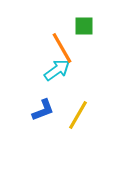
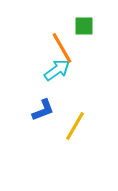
yellow line: moved 3 px left, 11 px down
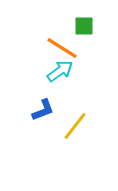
orange line: rotated 28 degrees counterclockwise
cyan arrow: moved 3 px right, 1 px down
yellow line: rotated 8 degrees clockwise
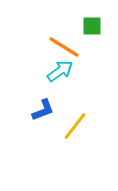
green square: moved 8 px right
orange line: moved 2 px right, 1 px up
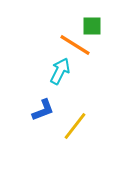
orange line: moved 11 px right, 2 px up
cyan arrow: rotated 28 degrees counterclockwise
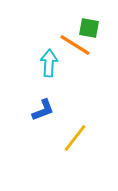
green square: moved 3 px left, 2 px down; rotated 10 degrees clockwise
cyan arrow: moved 11 px left, 8 px up; rotated 24 degrees counterclockwise
yellow line: moved 12 px down
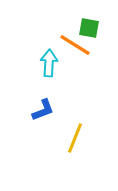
yellow line: rotated 16 degrees counterclockwise
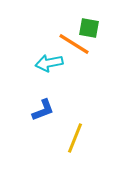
orange line: moved 1 px left, 1 px up
cyan arrow: rotated 104 degrees counterclockwise
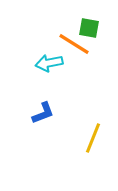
blue L-shape: moved 3 px down
yellow line: moved 18 px right
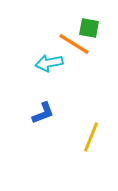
yellow line: moved 2 px left, 1 px up
